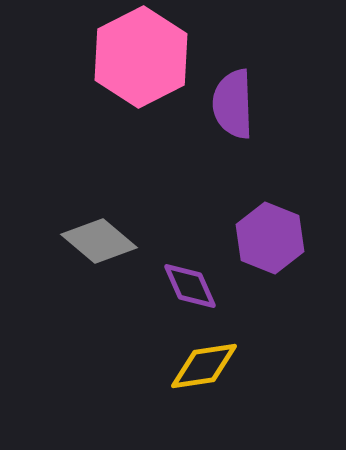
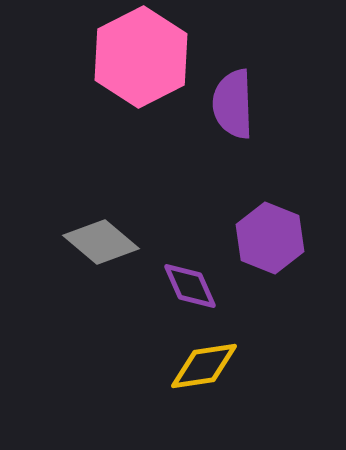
gray diamond: moved 2 px right, 1 px down
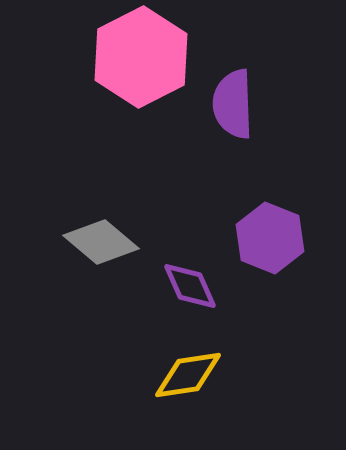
yellow diamond: moved 16 px left, 9 px down
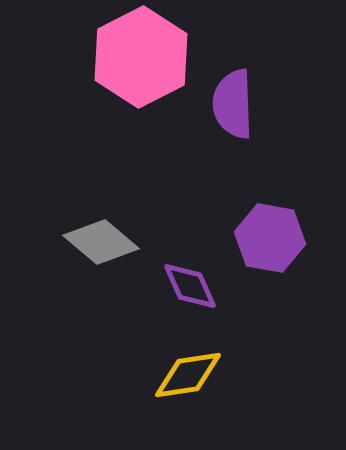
purple hexagon: rotated 12 degrees counterclockwise
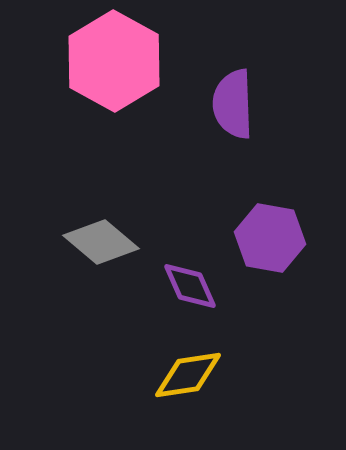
pink hexagon: moved 27 px left, 4 px down; rotated 4 degrees counterclockwise
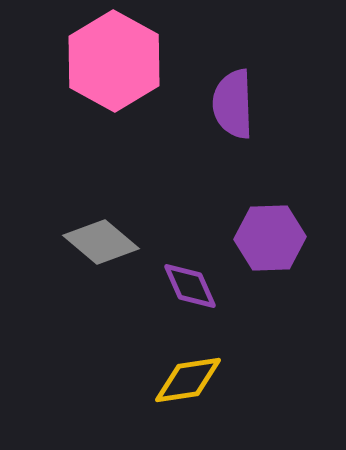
purple hexagon: rotated 12 degrees counterclockwise
yellow diamond: moved 5 px down
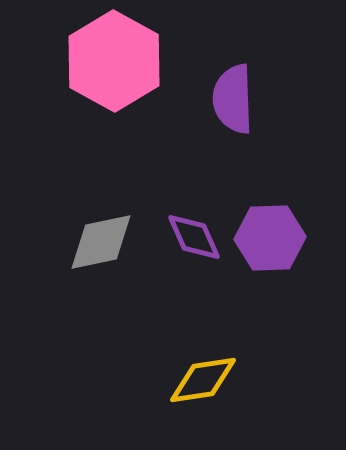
purple semicircle: moved 5 px up
gray diamond: rotated 52 degrees counterclockwise
purple diamond: moved 4 px right, 49 px up
yellow diamond: moved 15 px right
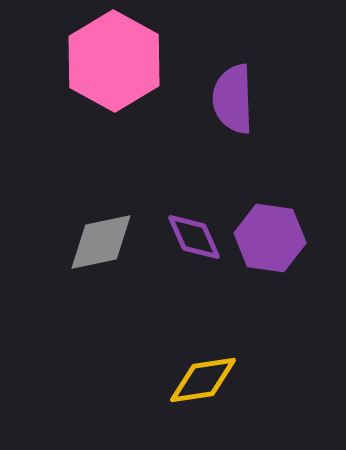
purple hexagon: rotated 10 degrees clockwise
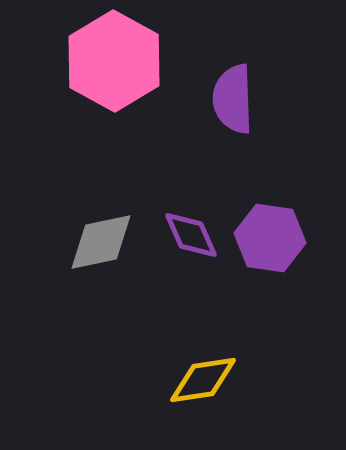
purple diamond: moved 3 px left, 2 px up
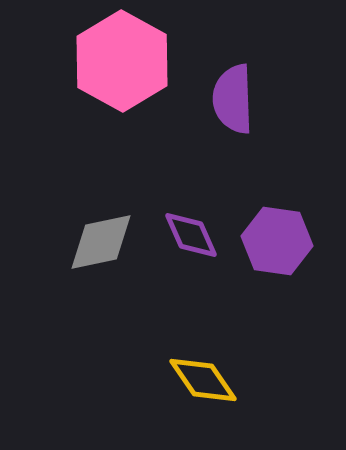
pink hexagon: moved 8 px right
purple hexagon: moved 7 px right, 3 px down
yellow diamond: rotated 64 degrees clockwise
